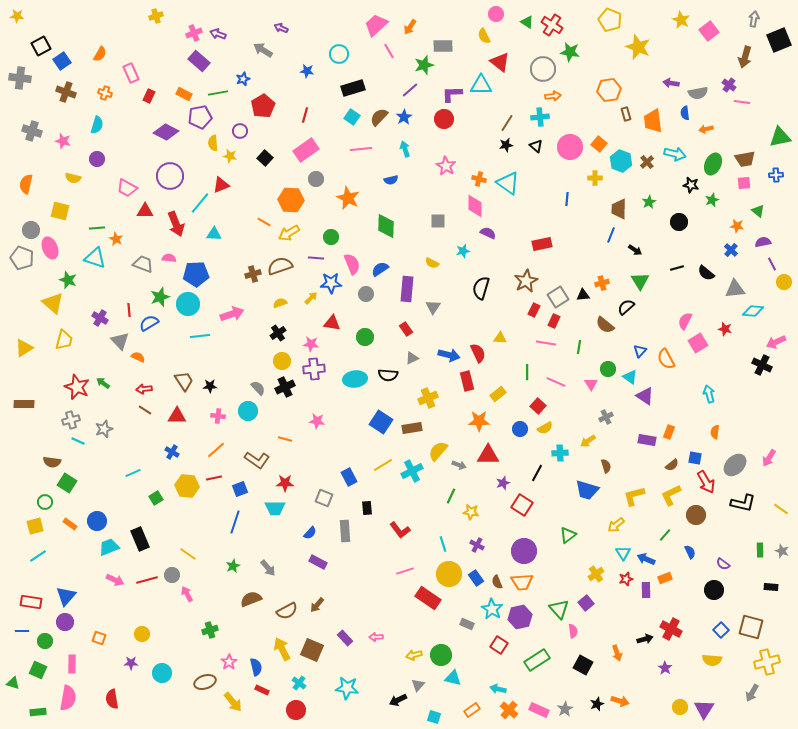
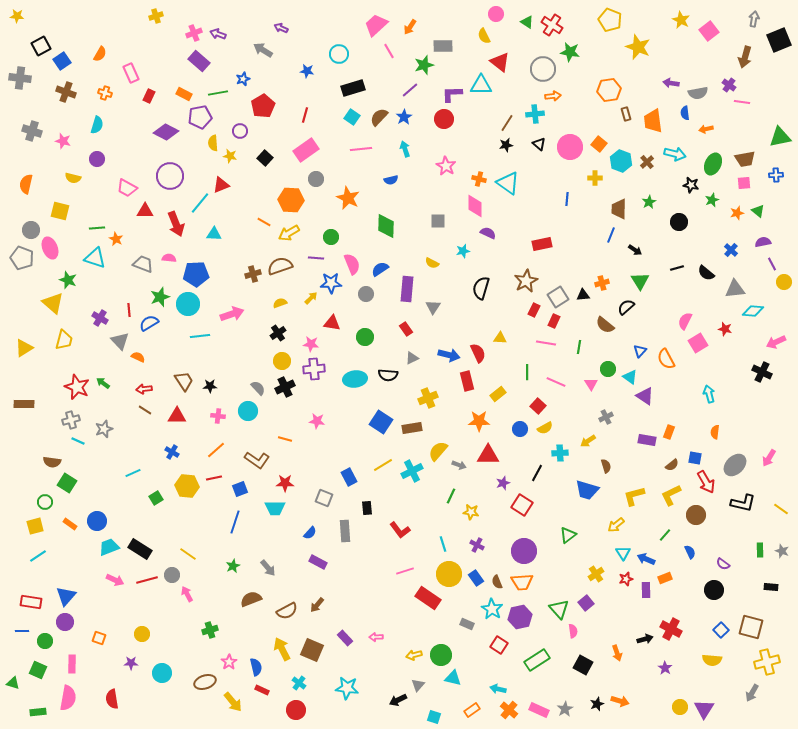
cyan cross at (540, 117): moved 5 px left, 3 px up
black triangle at (536, 146): moved 3 px right, 2 px up
orange star at (737, 226): moved 13 px up; rotated 24 degrees counterclockwise
black cross at (762, 365): moved 7 px down
black rectangle at (140, 539): moved 10 px down; rotated 35 degrees counterclockwise
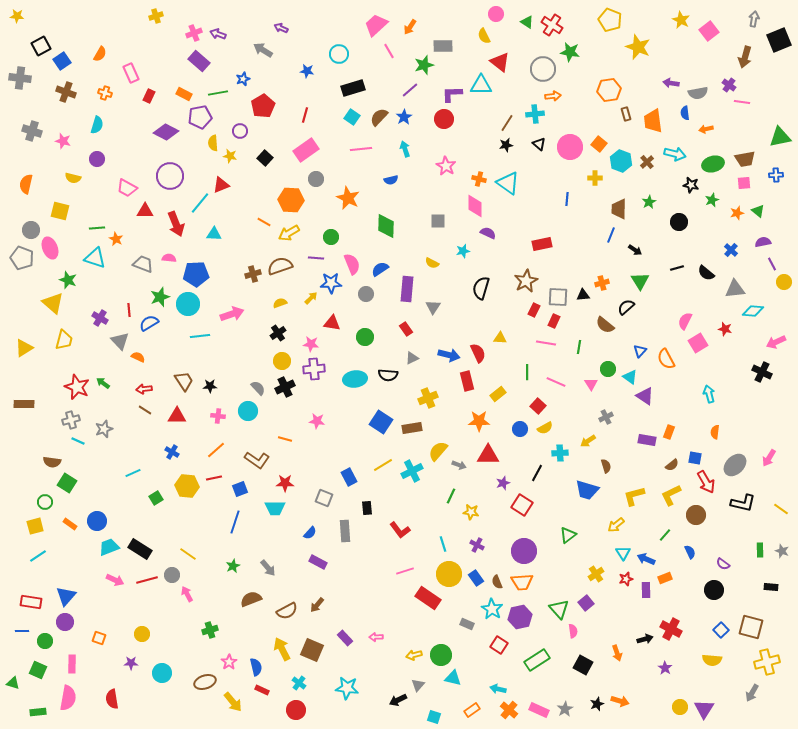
green ellipse at (713, 164): rotated 50 degrees clockwise
gray square at (558, 297): rotated 35 degrees clockwise
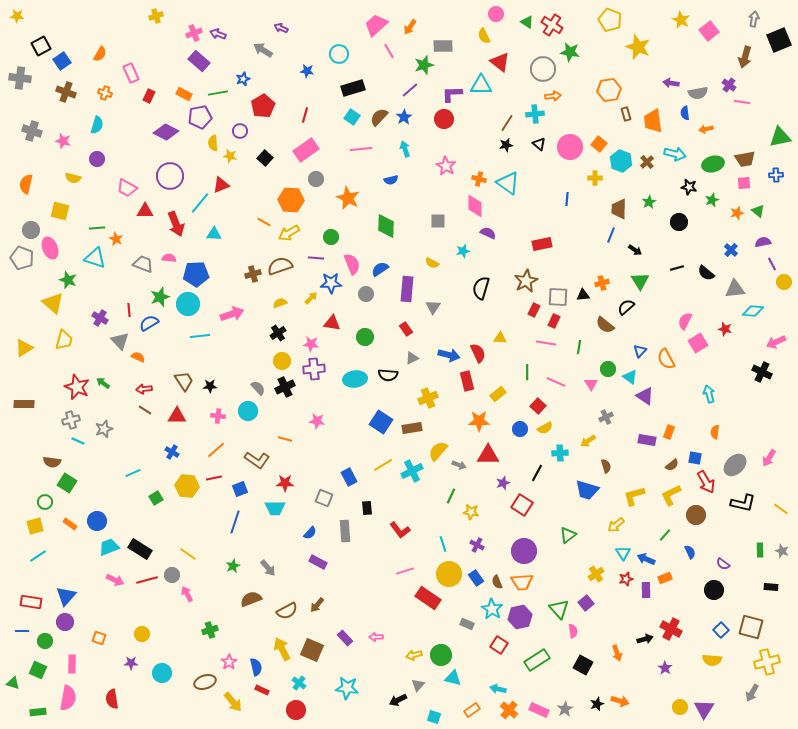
black star at (691, 185): moved 2 px left, 2 px down
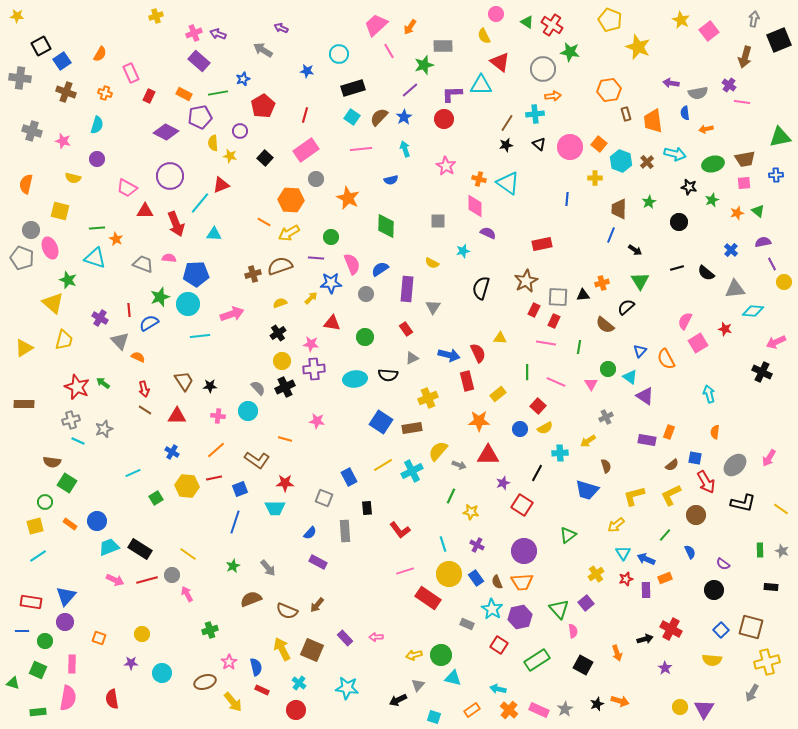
red arrow at (144, 389): rotated 98 degrees counterclockwise
brown semicircle at (287, 611): rotated 50 degrees clockwise
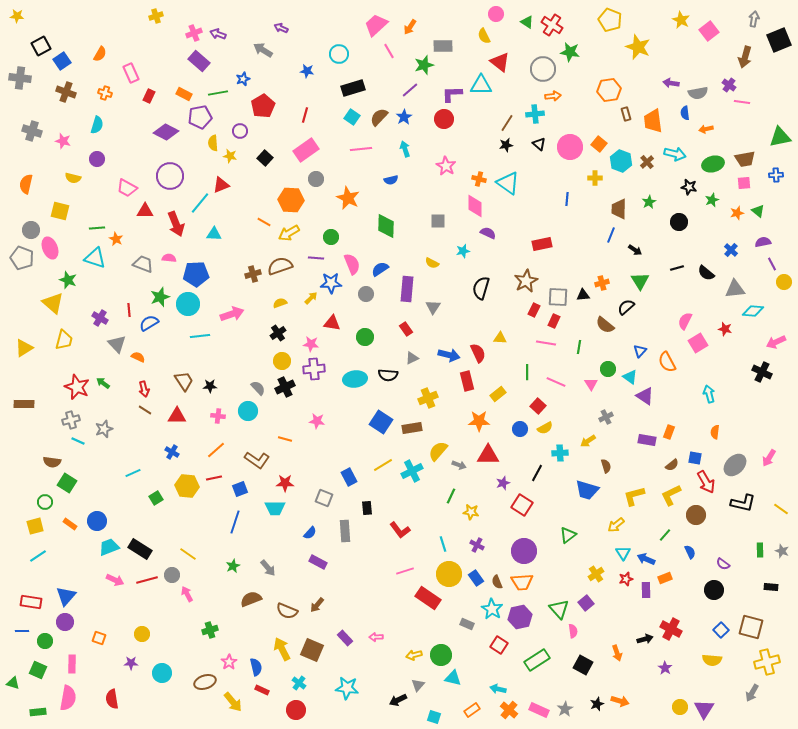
gray triangle at (120, 341): moved 3 px left, 3 px down
orange semicircle at (666, 359): moved 1 px right, 3 px down
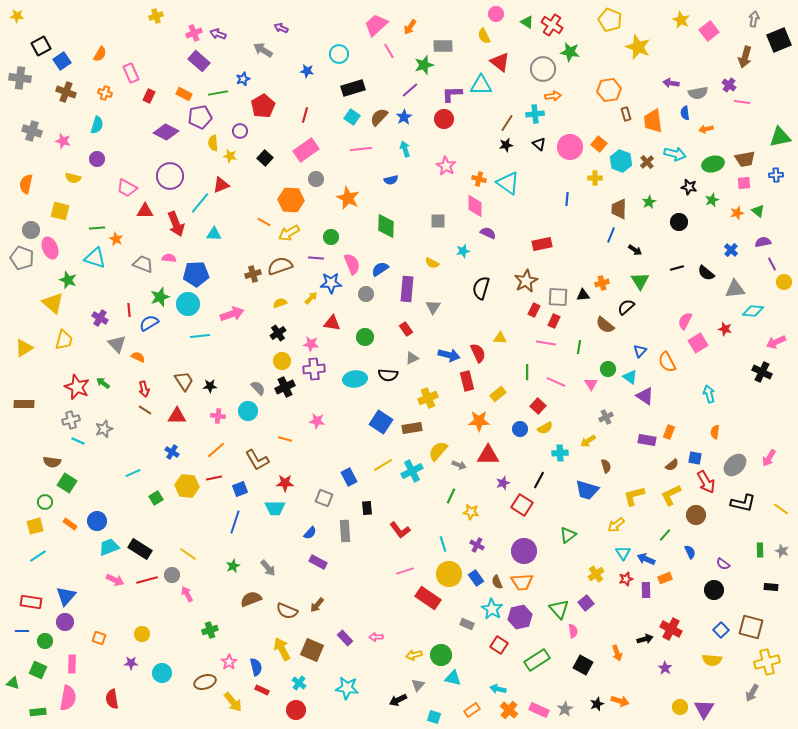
brown L-shape at (257, 460): rotated 25 degrees clockwise
black line at (537, 473): moved 2 px right, 7 px down
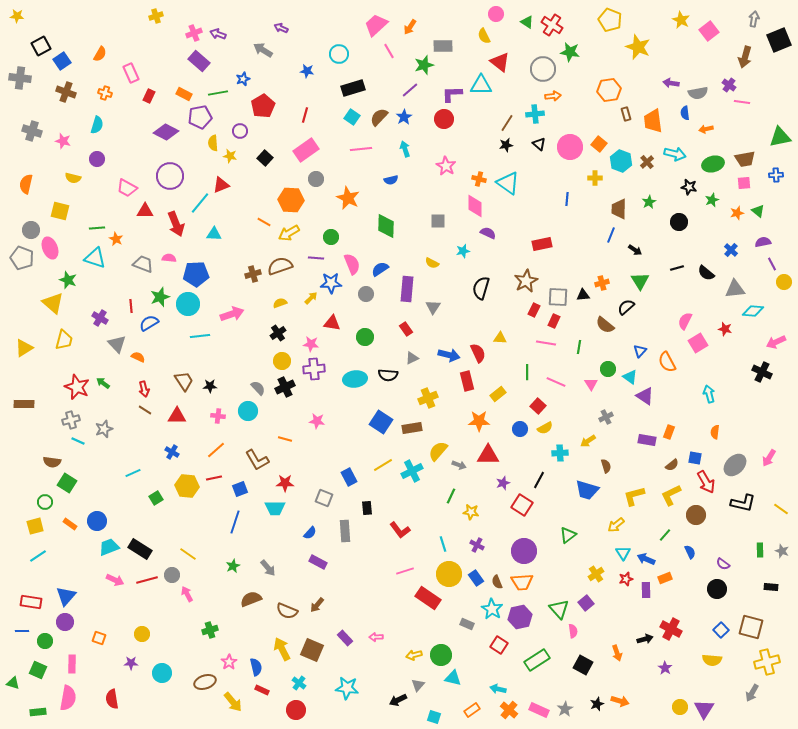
red line at (129, 310): moved 2 px right, 4 px up
black circle at (714, 590): moved 3 px right, 1 px up
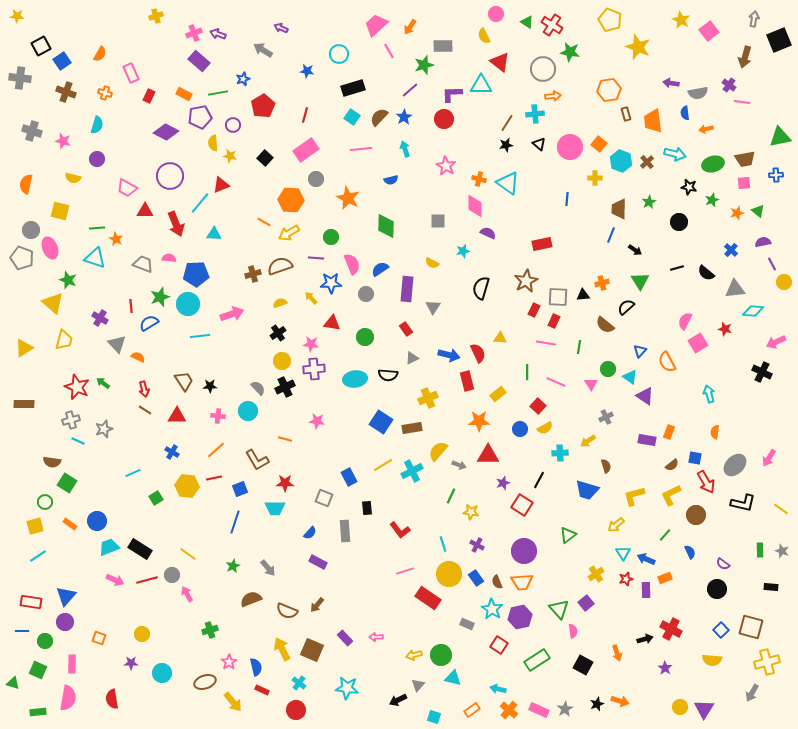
purple circle at (240, 131): moved 7 px left, 6 px up
yellow arrow at (311, 298): rotated 88 degrees counterclockwise
